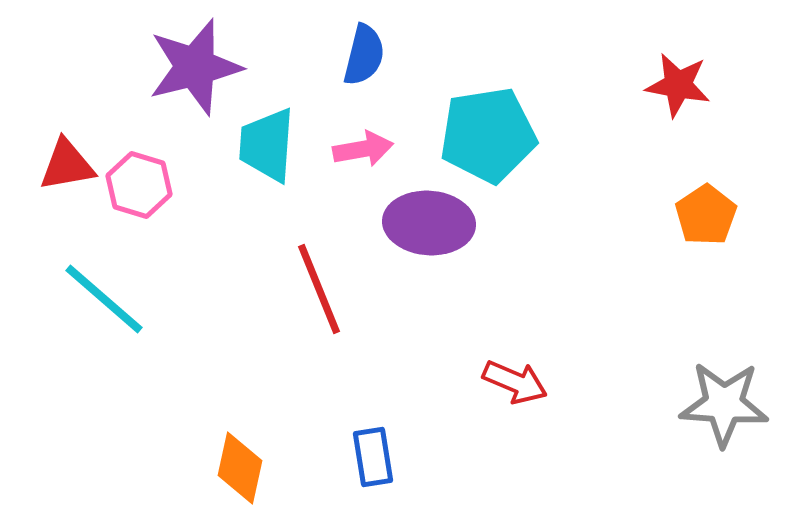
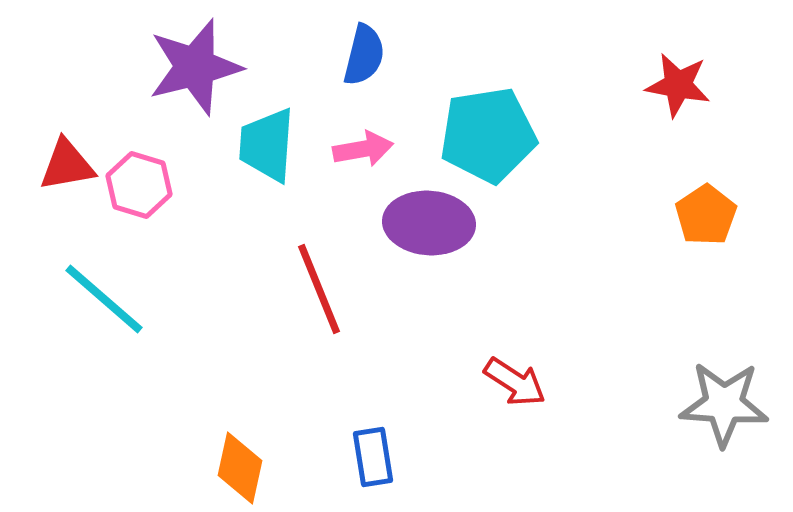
red arrow: rotated 10 degrees clockwise
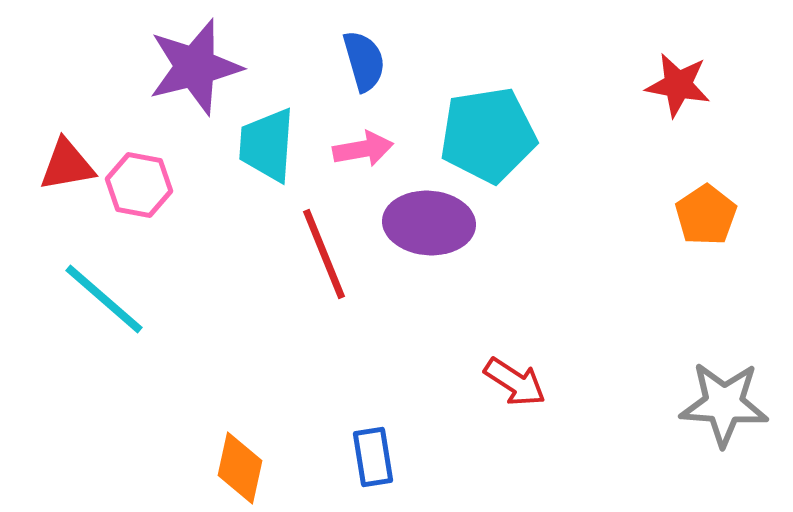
blue semicircle: moved 6 px down; rotated 30 degrees counterclockwise
pink hexagon: rotated 6 degrees counterclockwise
red line: moved 5 px right, 35 px up
